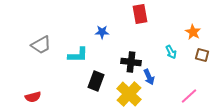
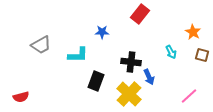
red rectangle: rotated 48 degrees clockwise
red semicircle: moved 12 px left
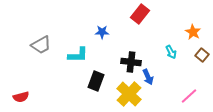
brown square: rotated 24 degrees clockwise
blue arrow: moved 1 px left
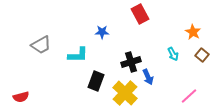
red rectangle: rotated 66 degrees counterclockwise
cyan arrow: moved 2 px right, 2 px down
black cross: rotated 24 degrees counterclockwise
yellow cross: moved 4 px left, 1 px up
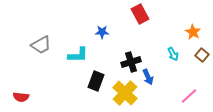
red semicircle: rotated 21 degrees clockwise
